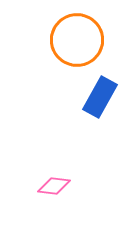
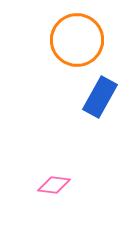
pink diamond: moved 1 px up
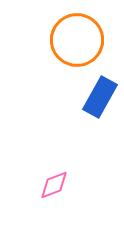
pink diamond: rotated 28 degrees counterclockwise
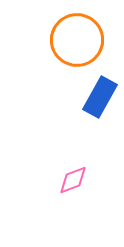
pink diamond: moved 19 px right, 5 px up
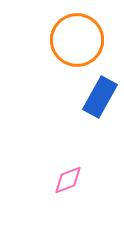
pink diamond: moved 5 px left
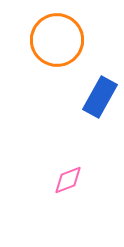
orange circle: moved 20 px left
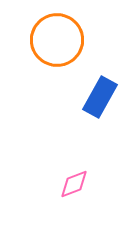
pink diamond: moved 6 px right, 4 px down
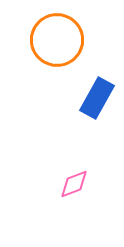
blue rectangle: moved 3 px left, 1 px down
